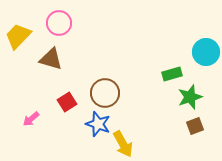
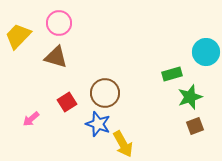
brown triangle: moved 5 px right, 2 px up
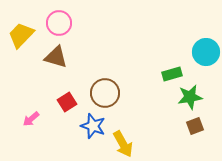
yellow trapezoid: moved 3 px right, 1 px up
green star: rotated 10 degrees clockwise
blue star: moved 5 px left, 2 px down
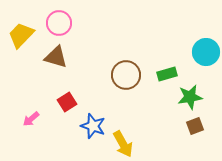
green rectangle: moved 5 px left
brown circle: moved 21 px right, 18 px up
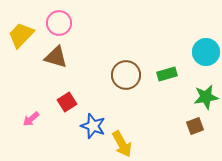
green star: moved 16 px right
yellow arrow: moved 1 px left
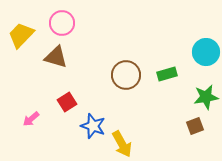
pink circle: moved 3 px right
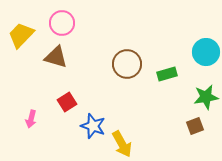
brown circle: moved 1 px right, 11 px up
pink arrow: rotated 36 degrees counterclockwise
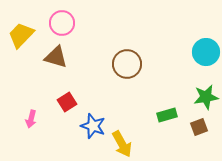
green rectangle: moved 41 px down
brown square: moved 4 px right, 1 px down
